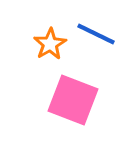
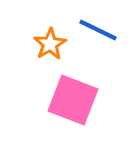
blue line: moved 2 px right, 4 px up
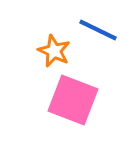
orange star: moved 4 px right, 7 px down; rotated 16 degrees counterclockwise
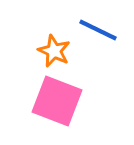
pink square: moved 16 px left, 1 px down
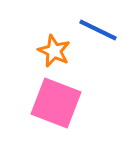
pink square: moved 1 px left, 2 px down
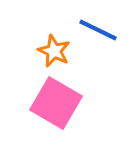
pink square: rotated 9 degrees clockwise
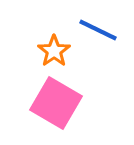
orange star: rotated 12 degrees clockwise
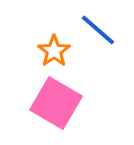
blue line: rotated 15 degrees clockwise
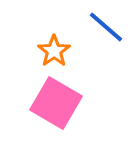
blue line: moved 8 px right, 3 px up
